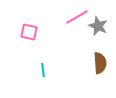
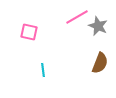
brown semicircle: rotated 25 degrees clockwise
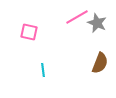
gray star: moved 1 px left, 3 px up
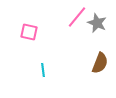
pink line: rotated 20 degrees counterclockwise
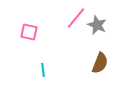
pink line: moved 1 px left, 1 px down
gray star: moved 2 px down
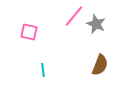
pink line: moved 2 px left, 2 px up
gray star: moved 1 px left, 1 px up
brown semicircle: moved 2 px down
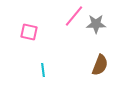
gray star: rotated 24 degrees counterclockwise
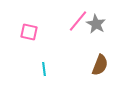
pink line: moved 4 px right, 5 px down
gray star: rotated 30 degrees clockwise
cyan line: moved 1 px right, 1 px up
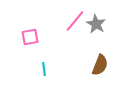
pink line: moved 3 px left
pink square: moved 1 px right, 5 px down; rotated 24 degrees counterclockwise
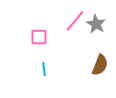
pink square: moved 9 px right; rotated 12 degrees clockwise
